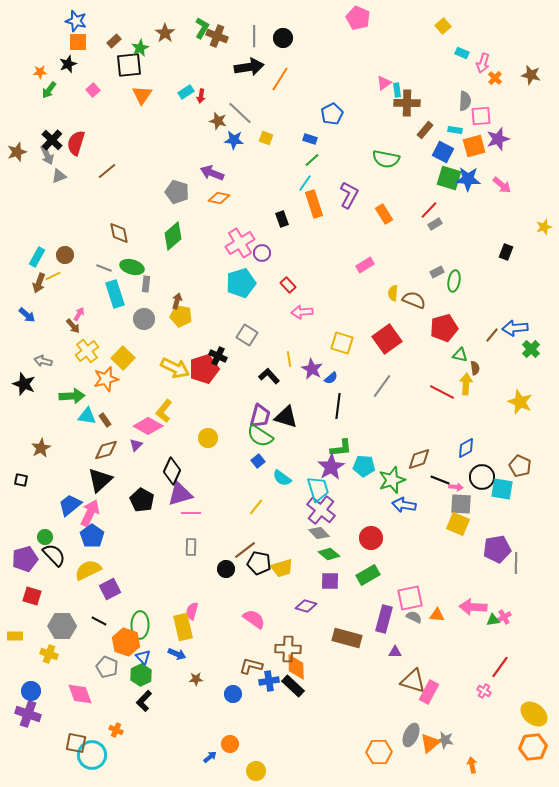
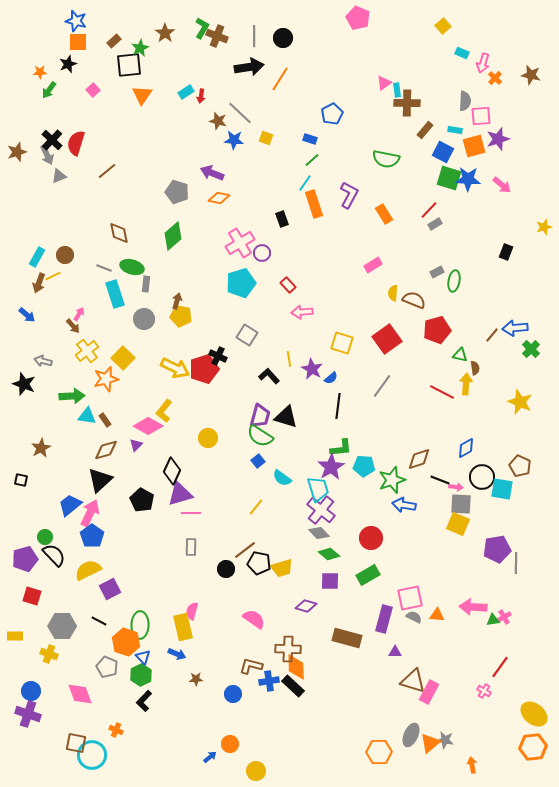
pink rectangle at (365, 265): moved 8 px right
red pentagon at (444, 328): moved 7 px left, 2 px down
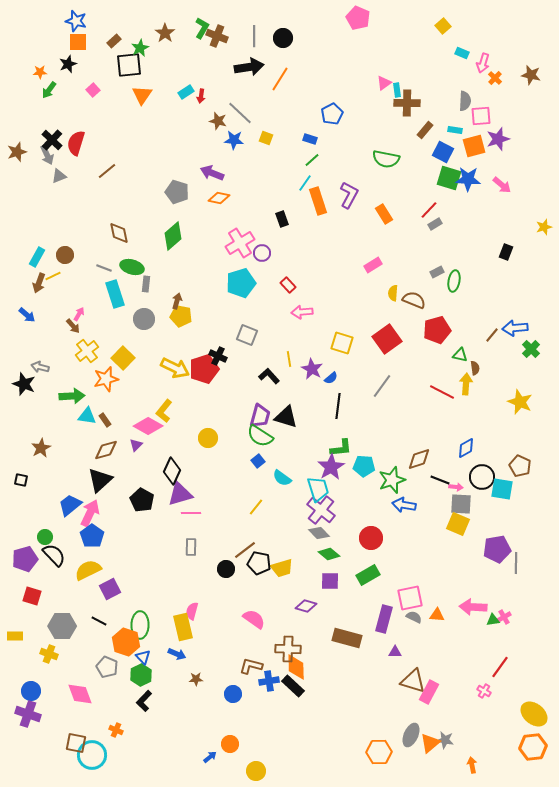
orange rectangle at (314, 204): moved 4 px right, 3 px up
gray square at (247, 335): rotated 10 degrees counterclockwise
gray arrow at (43, 361): moved 3 px left, 6 px down
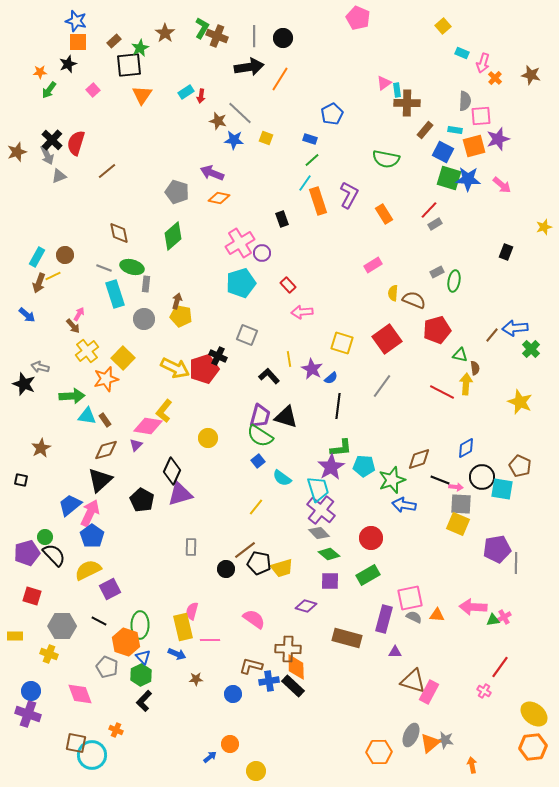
pink diamond at (148, 426): rotated 20 degrees counterclockwise
pink line at (191, 513): moved 19 px right, 127 px down
purple pentagon at (25, 559): moved 2 px right, 6 px up
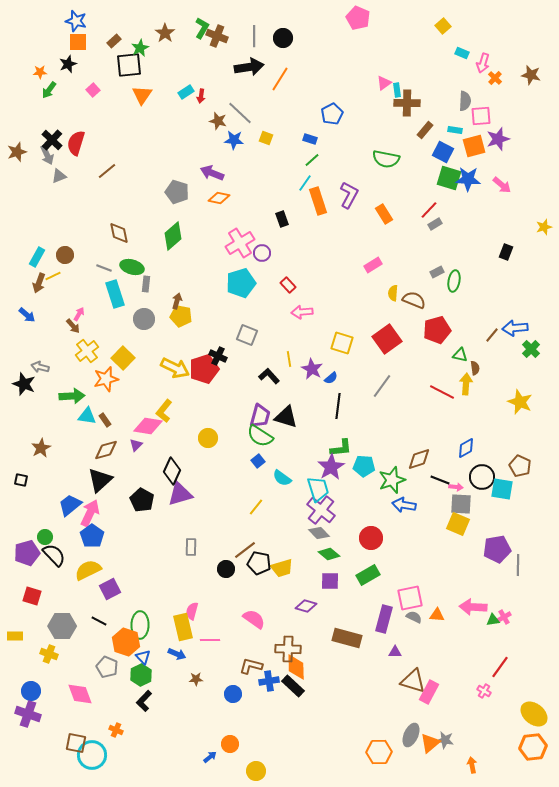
gray line at (516, 563): moved 2 px right, 2 px down
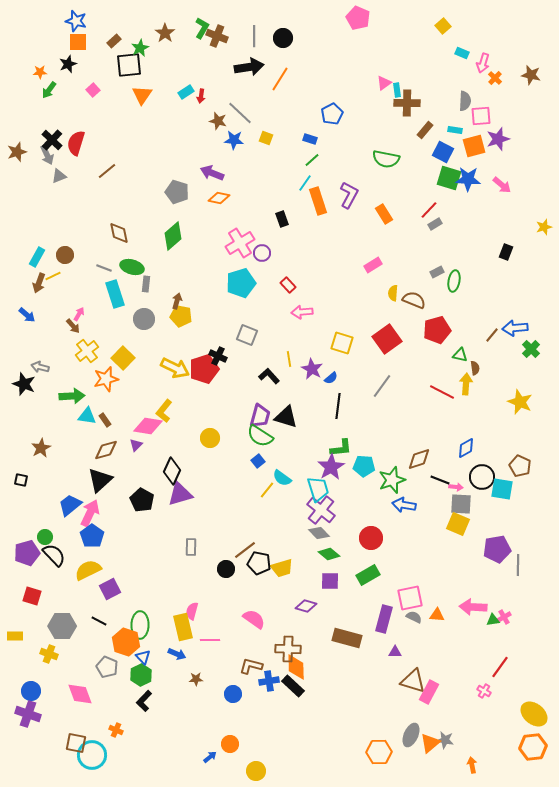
yellow circle at (208, 438): moved 2 px right
yellow line at (256, 507): moved 11 px right, 17 px up
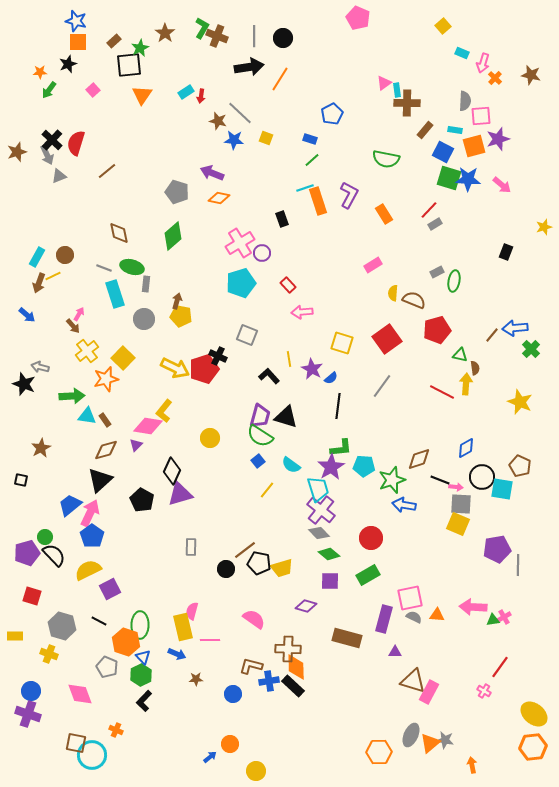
cyan line at (305, 183): moved 5 px down; rotated 36 degrees clockwise
cyan semicircle at (282, 478): moved 9 px right, 13 px up
gray hexagon at (62, 626): rotated 16 degrees clockwise
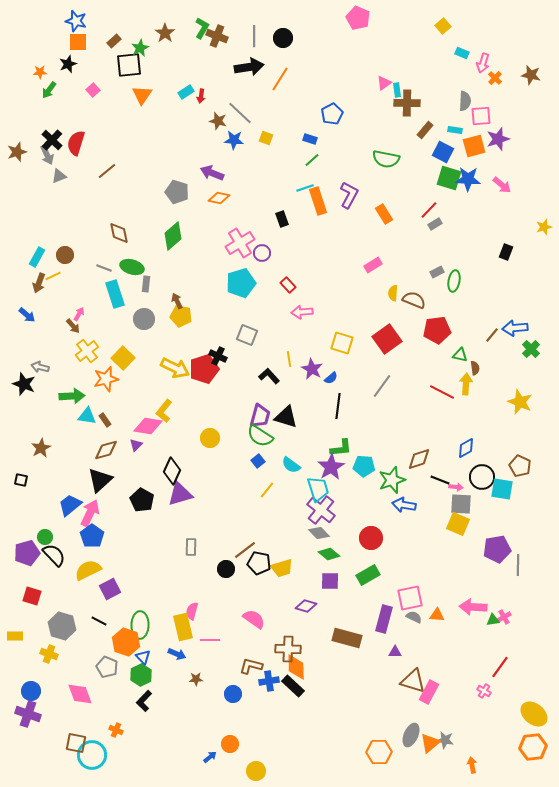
brown arrow at (177, 301): rotated 42 degrees counterclockwise
red pentagon at (437, 330): rotated 8 degrees clockwise
